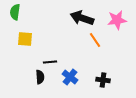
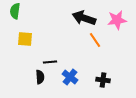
green semicircle: moved 1 px up
black arrow: moved 2 px right
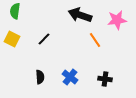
black arrow: moved 4 px left, 3 px up
yellow square: moved 13 px left; rotated 21 degrees clockwise
black line: moved 6 px left, 23 px up; rotated 40 degrees counterclockwise
black cross: moved 2 px right, 1 px up
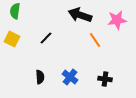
black line: moved 2 px right, 1 px up
